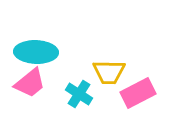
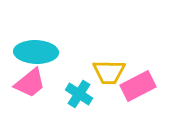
pink rectangle: moved 7 px up
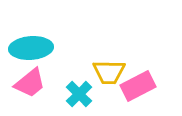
cyan ellipse: moved 5 px left, 4 px up; rotated 6 degrees counterclockwise
cyan cross: rotated 12 degrees clockwise
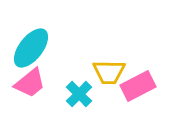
cyan ellipse: rotated 48 degrees counterclockwise
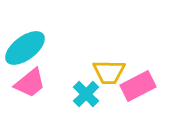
cyan ellipse: moved 6 px left; rotated 15 degrees clockwise
cyan cross: moved 7 px right
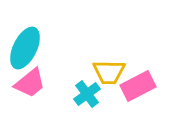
cyan ellipse: rotated 27 degrees counterclockwise
cyan cross: moved 1 px right; rotated 8 degrees clockwise
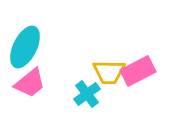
cyan ellipse: moved 1 px up
pink rectangle: moved 15 px up
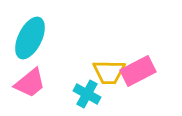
cyan ellipse: moved 5 px right, 9 px up
cyan cross: rotated 24 degrees counterclockwise
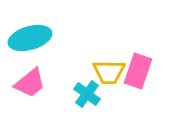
cyan ellipse: rotated 48 degrees clockwise
pink rectangle: rotated 44 degrees counterclockwise
cyan cross: rotated 8 degrees clockwise
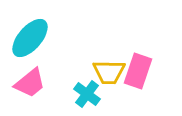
cyan ellipse: rotated 33 degrees counterclockwise
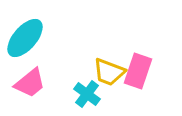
cyan ellipse: moved 5 px left
yellow trapezoid: rotated 20 degrees clockwise
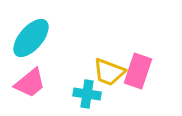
cyan ellipse: moved 6 px right
cyan cross: rotated 28 degrees counterclockwise
